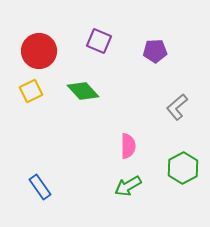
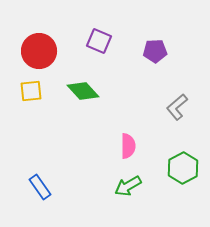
yellow square: rotated 20 degrees clockwise
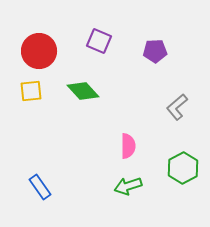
green arrow: rotated 12 degrees clockwise
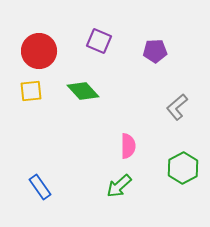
green arrow: moved 9 px left; rotated 24 degrees counterclockwise
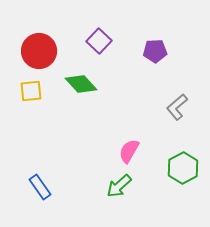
purple square: rotated 20 degrees clockwise
green diamond: moved 2 px left, 7 px up
pink semicircle: moved 1 px right, 5 px down; rotated 150 degrees counterclockwise
